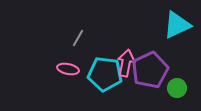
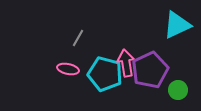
pink arrow: rotated 20 degrees counterclockwise
cyan pentagon: rotated 8 degrees clockwise
green circle: moved 1 px right, 2 px down
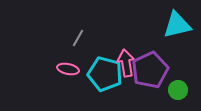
cyan triangle: rotated 12 degrees clockwise
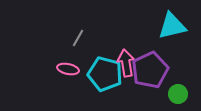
cyan triangle: moved 5 px left, 1 px down
green circle: moved 4 px down
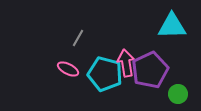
cyan triangle: rotated 12 degrees clockwise
pink ellipse: rotated 15 degrees clockwise
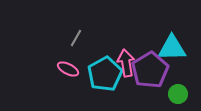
cyan triangle: moved 22 px down
gray line: moved 2 px left
purple pentagon: rotated 6 degrees counterclockwise
cyan pentagon: rotated 28 degrees clockwise
